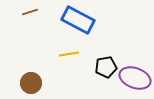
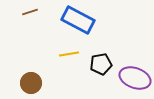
black pentagon: moved 5 px left, 3 px up
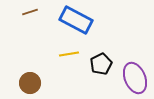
blue rectangle: moved 2 px left
black pentagon: rotated 15 degrees counterclockwise
purple ellipse: rotated 48 degrees clockwise
brown circle: moved 1 px left
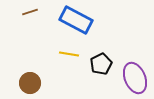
yellow line: rotated 18 degrees clockwise
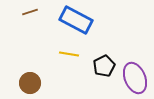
black pentagon: moved 3 px right, 2 px down
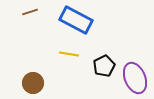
brown circle: moved 3 px right
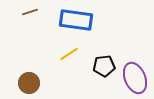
blue rectangle: rotated 20 degrees counterclockwise
yellow line: rotated 42 degrees counterclockwise
black pentagon: rotated 20 degrees clockwise
brown circle: moved 4 px left
